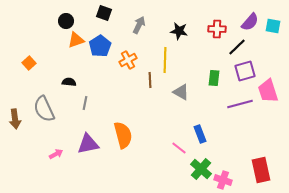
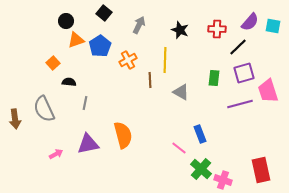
black square: rotated 21 degrees clockwise
black star: moved 1 px right, 1 px up; rotated 12 degrees clockwise
black line: moved 1 px right
orange square: moved 24 px right
purple square: moved 1 px left, 2 px down
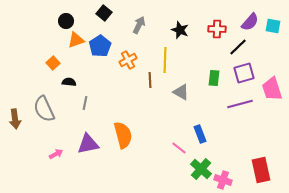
pink trapezoid: moved 4 px right, 2 px up
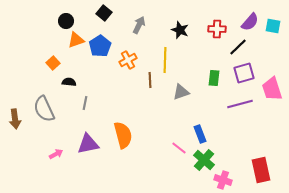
gray triangle: rotated 48 degrees counterclockwise
green cross: moved 3 px right, 9 px up
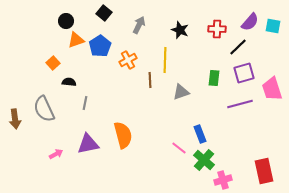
red rectangle: moved 3 px right, 1 px down
pink cross: rotated 36 degrees counterclockwise
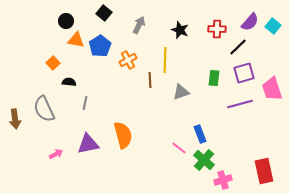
cyan square: rotated 28 degrees clockwise
orange triangle: rotated 30 degrees clockwise
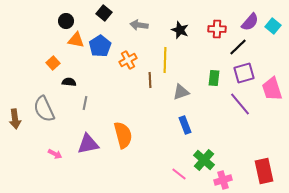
gray arrow: rotated 108 degrees counterclockwise
purple line: rotated 65 degrees clockwise
blue rectangle: moved 15 px left, 9 px up
pink line: moved 26 px down
pink arrow: moved 1 px left; rotated 56 degrees clockwise
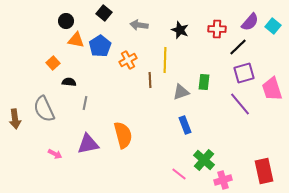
green rectangle: moved 10 px left, 4 px down
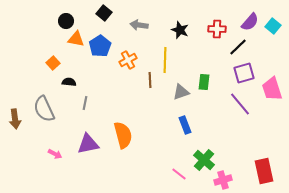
orange triangle: moved 1 px up
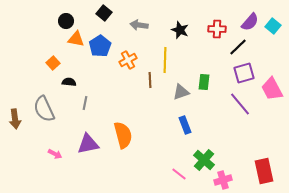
pink trapezoid: rotated 10 degrees counterclockwise
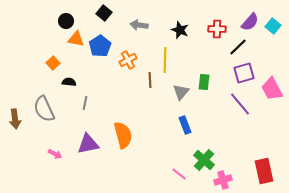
gray triangle: rotated 30 degrees counterclockwise
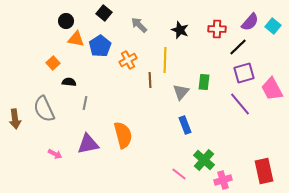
gray arrow: rotated 36 degrees clockwise
